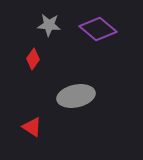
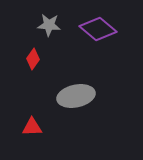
red triangle: rotated 35 degrees counterclockwise
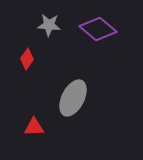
red diamond: moved 6 px left
gray ellipse: moved 3 px left, 2 px down; rotated 51 degrees counterclockwise
red triangle: moved 2 px right
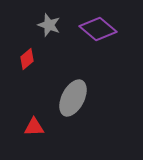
gray star: rotated 15 degrees clockwise
red diamond: rotated 15 degrees clockwise
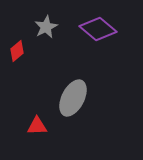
gray star: moved 3 px left, 2 px down; rotated 25 degrees clockwise
red diamond: moved 10 px left, 8 px up
red triangle: moved 3 px right, 1 px up
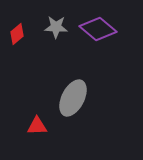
gray star: moved 10 px right; rotated 30 degrees clockwise
red diamond: moved 17 px up
